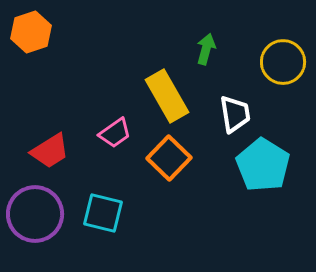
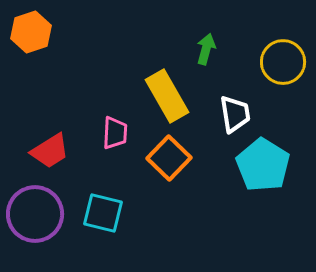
pink trapezoid: rotated 52 degrees counterclockwise
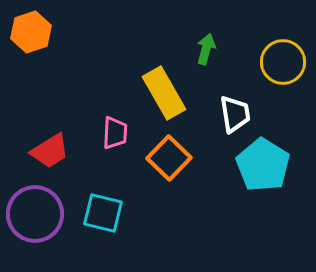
yellow rectangle: moved 3 px left, 3 px up
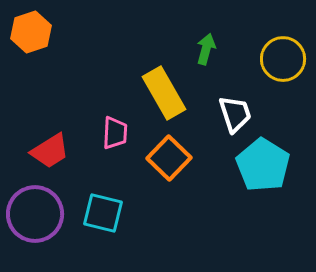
yellow circle: moved 3 px up
white trapezoid: rotated 9 degrees counterclockwise
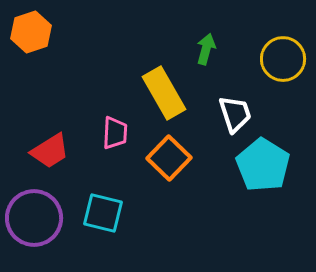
purple circle: moved 1 px left, 4 px down
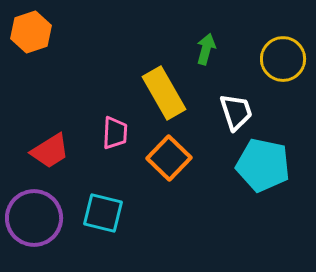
white trapezoid: moved 1 px right, 2 px up
cyan pentagon: rotated 20 degrees counterclockwise
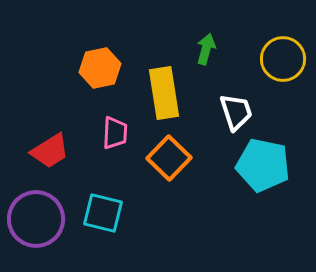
orange hexagon: moved 69 px right, 36 px down; rotated 6 degrees clockwise
yellow rectangle: rotated 21 degrees clockwise
purple circle: moved 2 px right, 1 px down
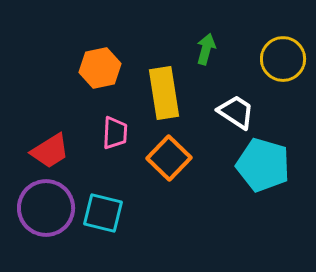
white trapezoid: rotated 39 degrees counterclockwise
cyan pentagon: rotated 4 degrees clockwise
purple circle: moved 10 px right, 11 px up
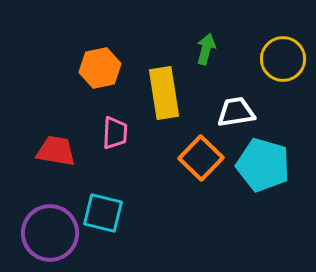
white trapezoid: rotated 42 degrees counterclockwise
red trapezoid: moved 6 px right; rotated 138 degrees counterclockwise
orange square: moved 32 px right
purple circle: moved 4 px right, 25 px down
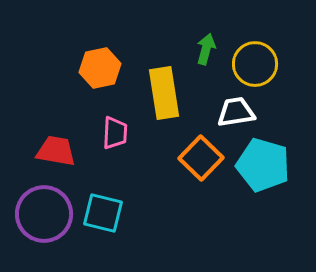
yellow circle: moved 28 px left, 5 px down
purple circle: moved 6 px left, 19 px up
